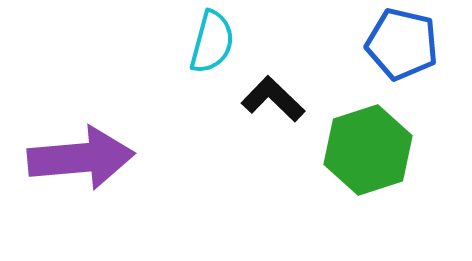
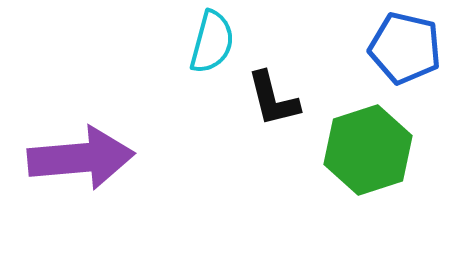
blue pentagon: moved 3 px right, 4 px down
black L-shape: rotated 148 degrees counterclockwise
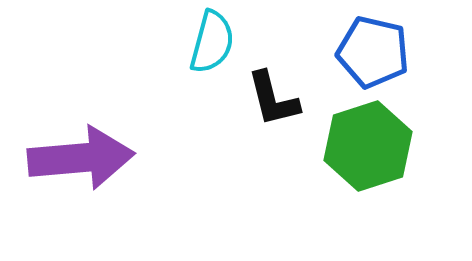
blue pentagon: moved 32 px left, 4 px down
green hexagon: moved 4 px up
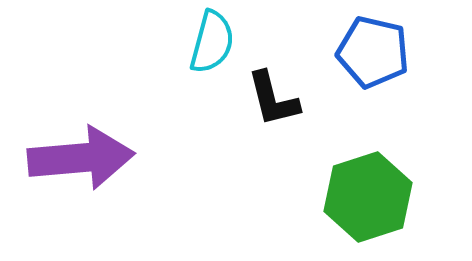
green hexagon: moved 51 px down
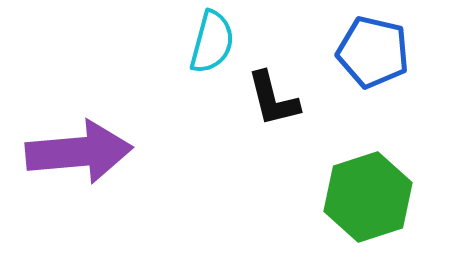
purple arrow: moved 2 px left, 6 px up
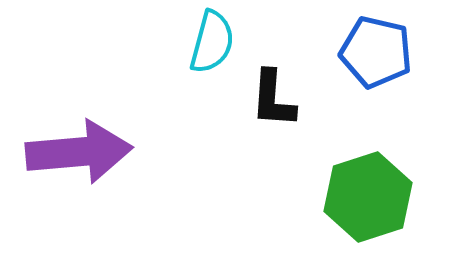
blue pentagon: moved 3 px right
black L-shape: rotated 18 degrees clockwise
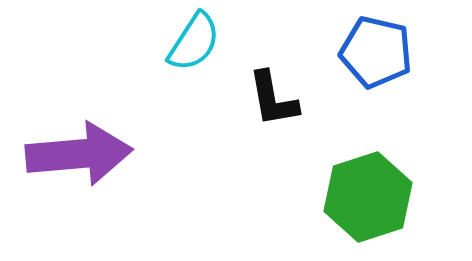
cyan semicircle: moved 18 px left; rotated 18 degrees clockwise
black L-shape: rotated 14 degrees counterclockwise
purple arrow: moved 2 px down
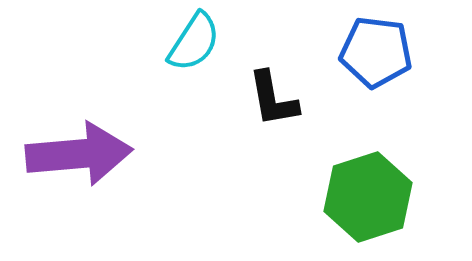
blue pentagon: rotated 6 degrees counterclockwise
